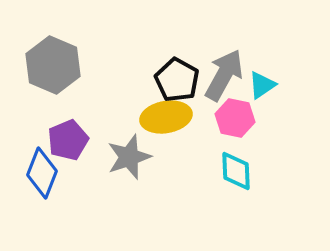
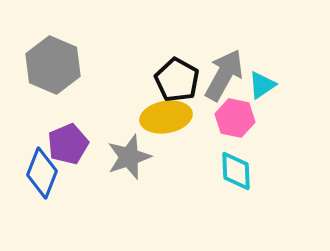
purple pentagon: moved 4 px down
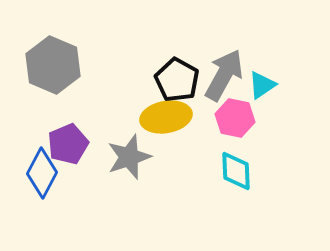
blue diamond: rotated 6 degrees clockwise
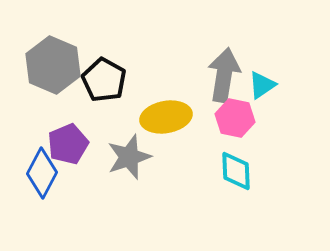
gray arrow: rotated 20 degrees counterclockwise
black pentagon: moved 73 px left
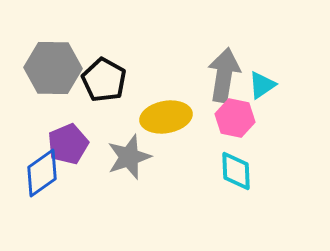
gray hexagon: moved 3 px down; rotated 22 degrees counterclockwise
blue diamond: rotated 27 degrees clockwise
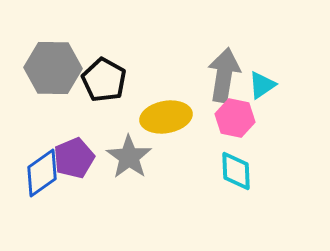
purple pentagon: moved 6 px right, 14 px down
gray star: rotated 18 degrees counterclockwise
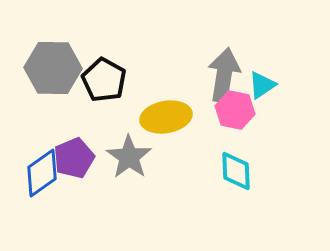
pink hexagon: moved 8 px up
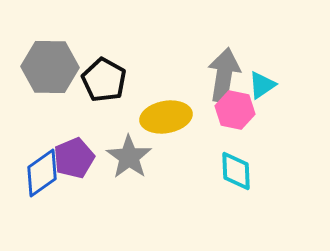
gray hexagon: moved 3 px left, 1 px up
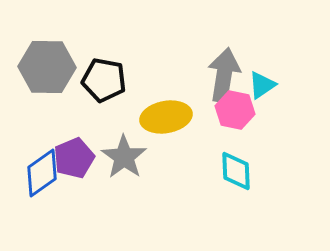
gray hexagon: moved 3 px left
black pentagon: rotated 18 degrees counterclockwise
gray star: moved 5 px left
